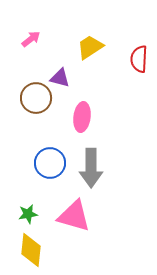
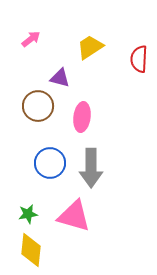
brown circle: moved 2 px right, 8 px down
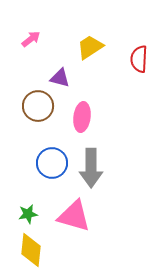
blue circle: moved 2 px right
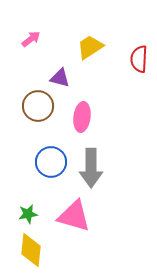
blue circle: moved 1 px left, 1 px up
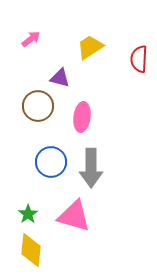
green star: rotated 24 degrees counterclockwise
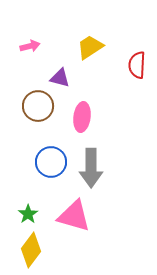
pink arrow: moved 1 px left, 7 px down; rotated 24 degrees clockwise
red semicircle: moved 2 px left, 6 px down
yellow diamond: rotated 32 degrees clockwise
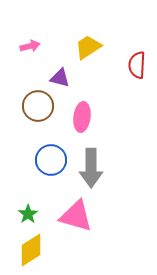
yellow trapezoid: moved 2 px left
blue circle: moved 2 px up
pink triangle: moved 2 px right
yellow diamond: rotated 20 degrees clockwise
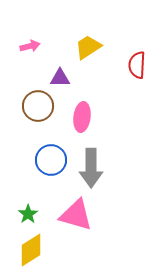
purple triangle: rotated 15 degrees counterclockwise
pink triangle: moved 1 px up
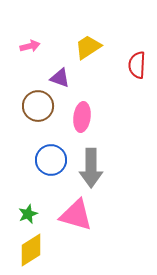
purple triangle: rotated 20 degrees clockwise
green star: rotated 12 degrees clockwise
